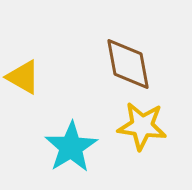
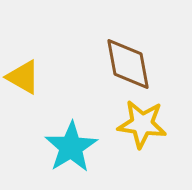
yellow star: moved 2 px up
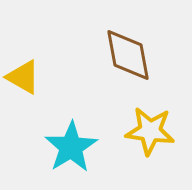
brown diamond: moved 9 px up
yellow star: moved 8 px right, 7 px down
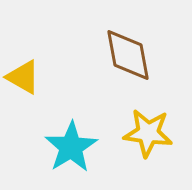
yellow star: moved 2 px left, 2 px down
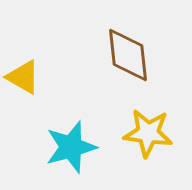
brown diamond: rotated 4 degrees clockwise
cyan star: rotated 16 degrees clockwise
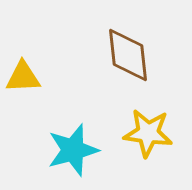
yellow triangle: rotated 33 degrees counterclockwise
cyan star: moved 2 px right, 3 px down
